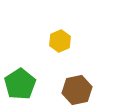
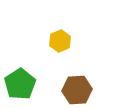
brown hexagon: rotated 8 degrees clockwise
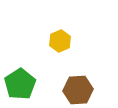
brown hexagon: moved 1 px right
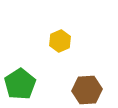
brown hexagon: moved 9 px right
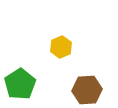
yellow hexagon: moved 1 px right, 6 px down
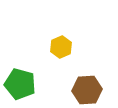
green pentagon: rotated 24 degrees counterclockwise
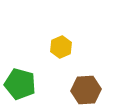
brown hexagon: moved 1 px left
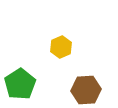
green pentagon: rotated 24 degrees clockwise
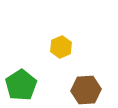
green pentagon: moved 1 px right, 1 px down
